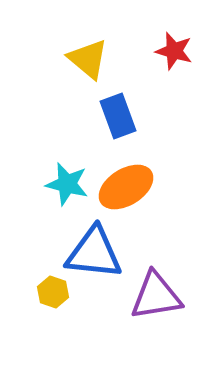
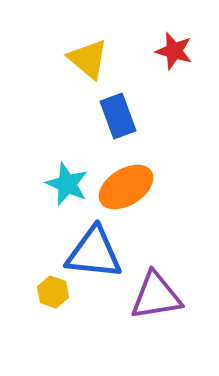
cyan star: rotated 9 degrees clockwise
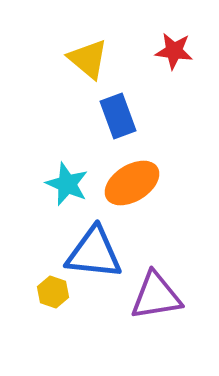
red star: rotated 9 degrees counterclockwise
orange ellipse: moved 6 px right, 4 px up
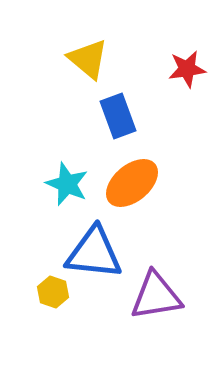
red star: moved 13 px right, 18 px down; rotated 15 degrees counterclockwise
orange ellipse: rotated 8 degrees counterclockwise
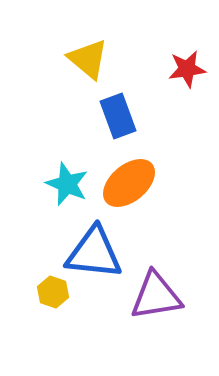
orange ellipse: moved 3 px left
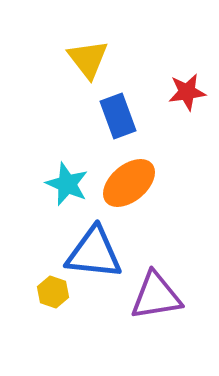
yellow triangle: rotated 12 degrees clockwise
red star: moved 23 px down
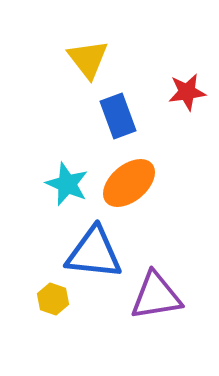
yellow hexagon: moved 7 px down
